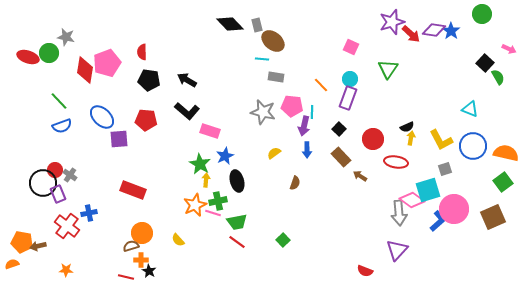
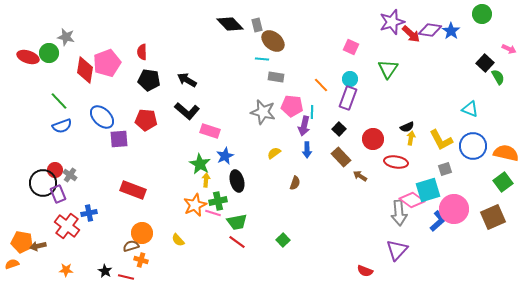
purple diamond at (434, 30): moved 4 px left
orange cross at (141, 260): rotated 16 degrees clockwise
black star at (149, 271): moved 44 px left
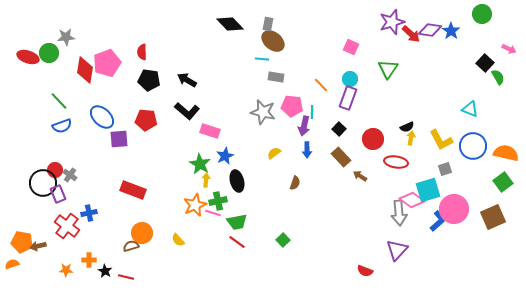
gray rectangle at (257, 25): moved 11 px right, 1 px up; rotated 24 degrees clockwise
gray star at (66, 37): rotated 18 degrees counterclockwise
orange cross at (141, 260): moved 52 px left; rotated 16 degrees counterclockwise
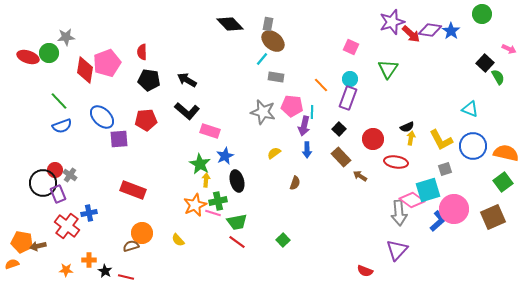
cyan line at (262, 59): rotated 56 degrees counterclockwise
red pentagon at (146, 120): rotated 10 degrees counterclockwise
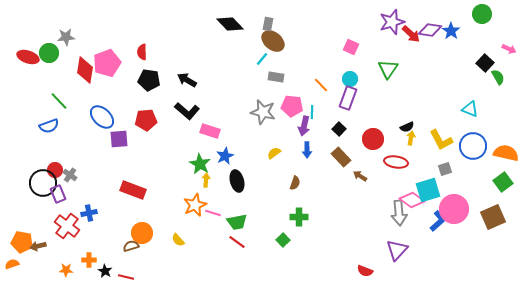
blue semicircle at (62, 126): moved 13 px left
green cross at (218, 201): moved 81 px right, 16 px down; rotated 12 degrees clockwise
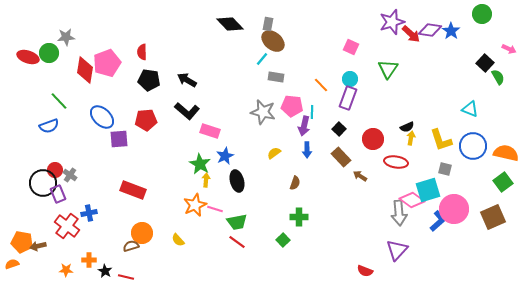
yellow L-shape at (441, 140): rotated 10 degrees clockwise
gray square at (445, 169): rotated 32 degrees clockwise
pink line at (213, 213): moved 2 px right, 4 px up
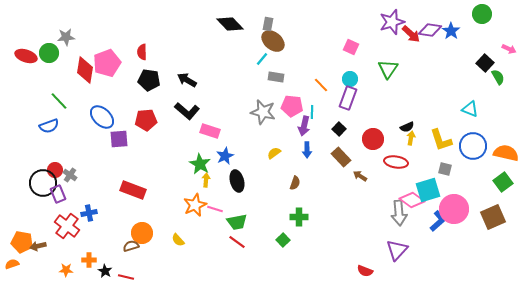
red ellipse at (28, 57): moved 2 px left, 1 px up
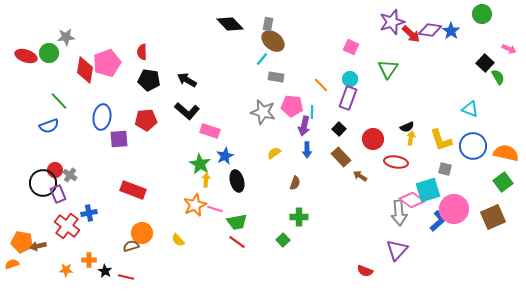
blue ellipse at (102, 117): rotated 55 degrees clockwise
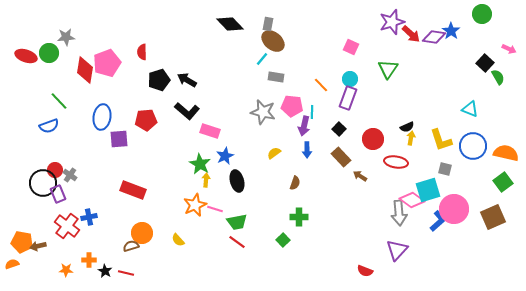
purple diamond at (430, 30): moved 4 px right, 7 px down
black pentagon at (149, 80): moved 10 px right; rotated 25 degrees counterclockwise
blue cross at (89, 213): moved 4 px down
red line at (126, 277): moved 4 px up
